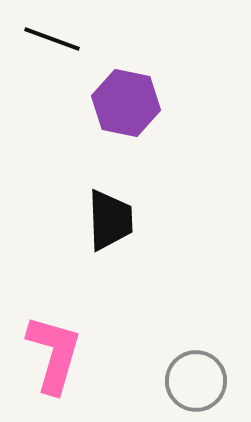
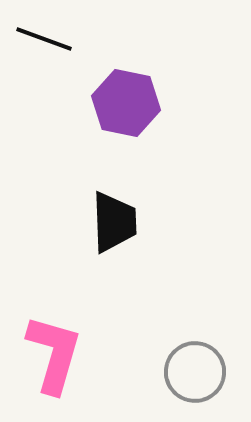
black line: moved 8 px left
black trapezoid: moved 4 px right, 2 px down
gray circle: moved 1 px left, 9 px up
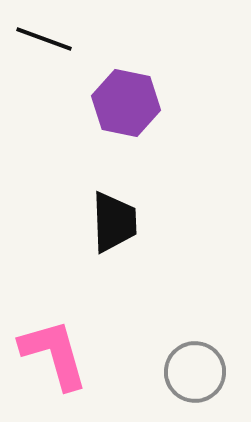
pink L-shape: rotated 32 degrees counterclockwise
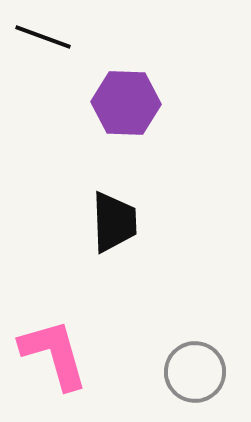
black line: moved 1 px left, 2 px up
purple hexagon: rotated 10 degrees counterclockwise
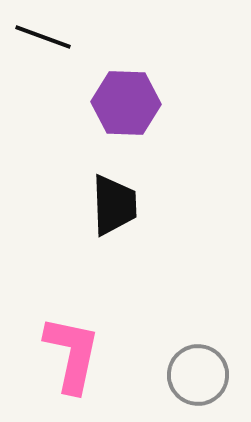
black trapezoid: moved 17 px up
pink L-shape: moved 18 px right; rotated 28 degrees clockwise
gray circle: moved 3 px right, 3 px down
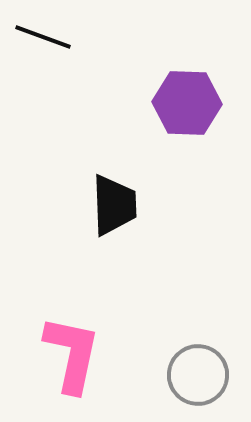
purple hexagon: moved 61 px right
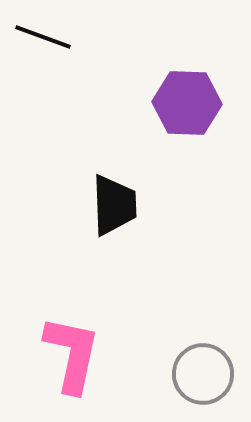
gray circle: moved 5 px right, 1 px up
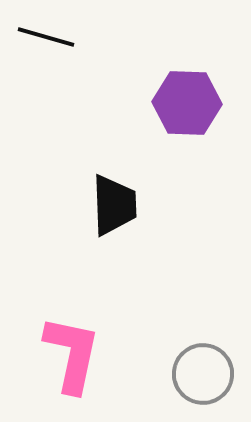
black line: moved 3 px right; rotated 4 degrees counterclockwise
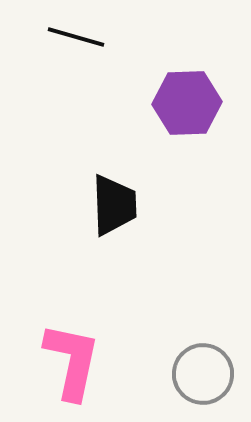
black line: moved 30 px right
purple hexagon: rotated 4 degrees counterclockwise
pink L-shape: moved 7 px down
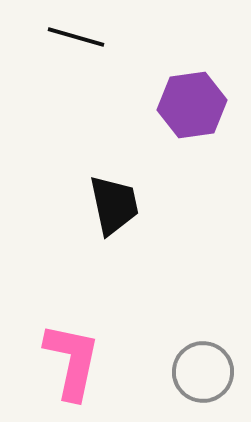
purple hexagon: moved 5 px right, 2 px down; rotated 6 degrees counterclockwise
black trapezoid: rotated 10 degrees counterclockwise
gray circle: moved 2 px up
